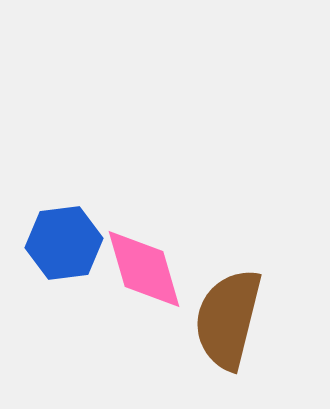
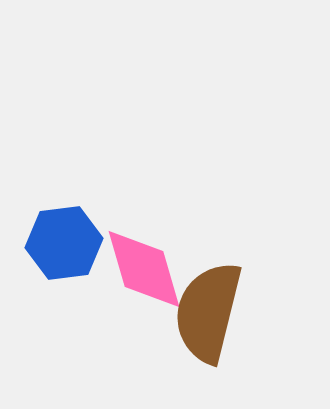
brown semicircle: moved 20 px left, 7 px up
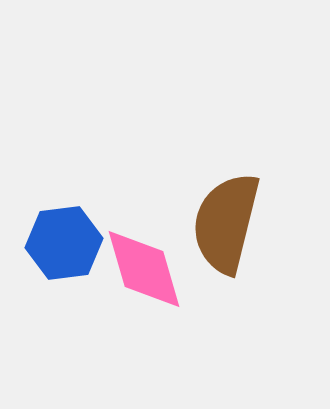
brown semicircle: moved 18 px right, 89 px up
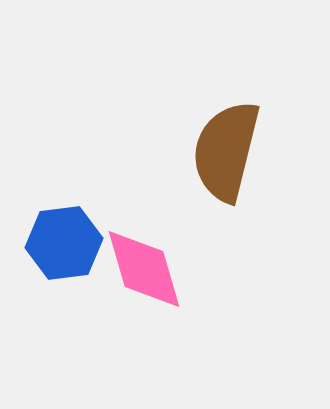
brown semicircle: moved 72 px up
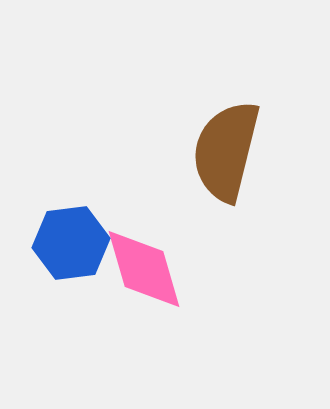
blue hexagon: moved 7 px right
